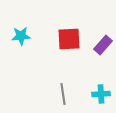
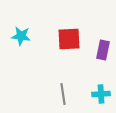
cyan star: rotated 12 degrees clockwise
purple rectangle: moved 5 px down; rotated 30 degrees counterclockwise
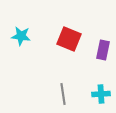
red square: rotated 25 degrees clockwise
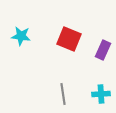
purple rectangle: rotated 12 degrees clockwise
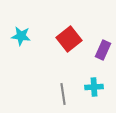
red square: rotated 30 degrees clockwise
cyan cross: moved 7 px left, 7 px up
